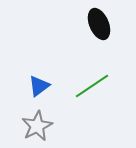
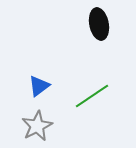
black ellipse: rotated 12 degrees clockwise
green line: moved 10 px down
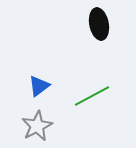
green line: rotated 6 degrees clockwise
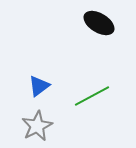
black ellipse: moved 1 px up; rotated 48 degrees counterclockwise
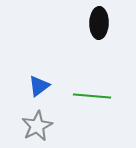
black ellipse: rotated 60 degrees clockwise
green line: rotated 33 degrees clockwise
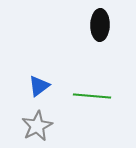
black ellipse: moved 1 px right, 2 px down
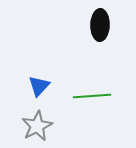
blue triangle: rotated 10 degrees counterclockwise
green line: rotated 9 degrees counterclockwise
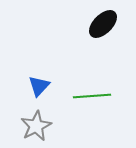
black ellipse: moved 3 px right, 1 px up; rotated 44 degrees clockwise
gray star: moved 1 px left
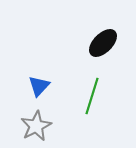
black ellipse: moved 19 px down
green line: rotated 69 degrees counterclockwise
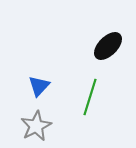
black ellipse: moved 5 px right, 3 px down
green line: moved 2 px left, 1 px down
